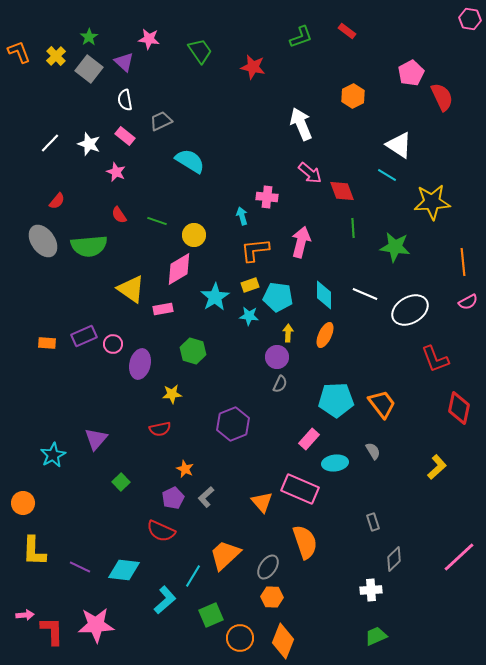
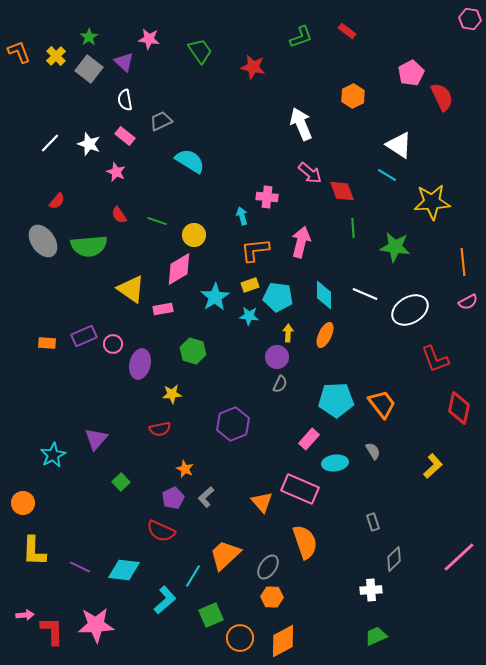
yellow L-shape at (437, 467): moved 4 px left, 1 px up
orange diamond at (283, 641): rotated 40 degrees clockwise
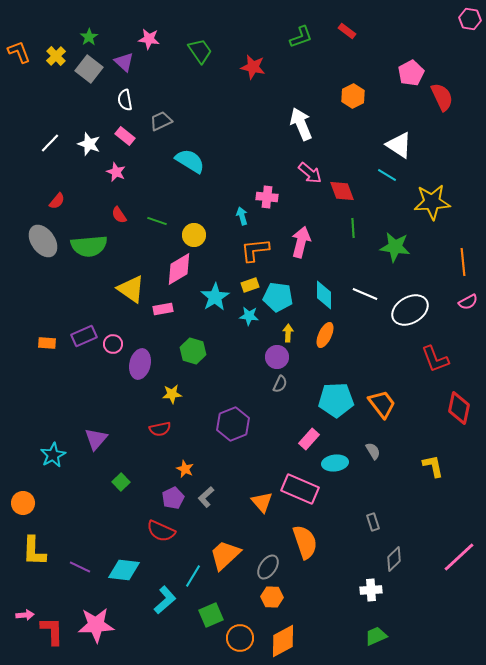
yellow L-shape at (433, 466): rotated 60 degrees counterclockwise
